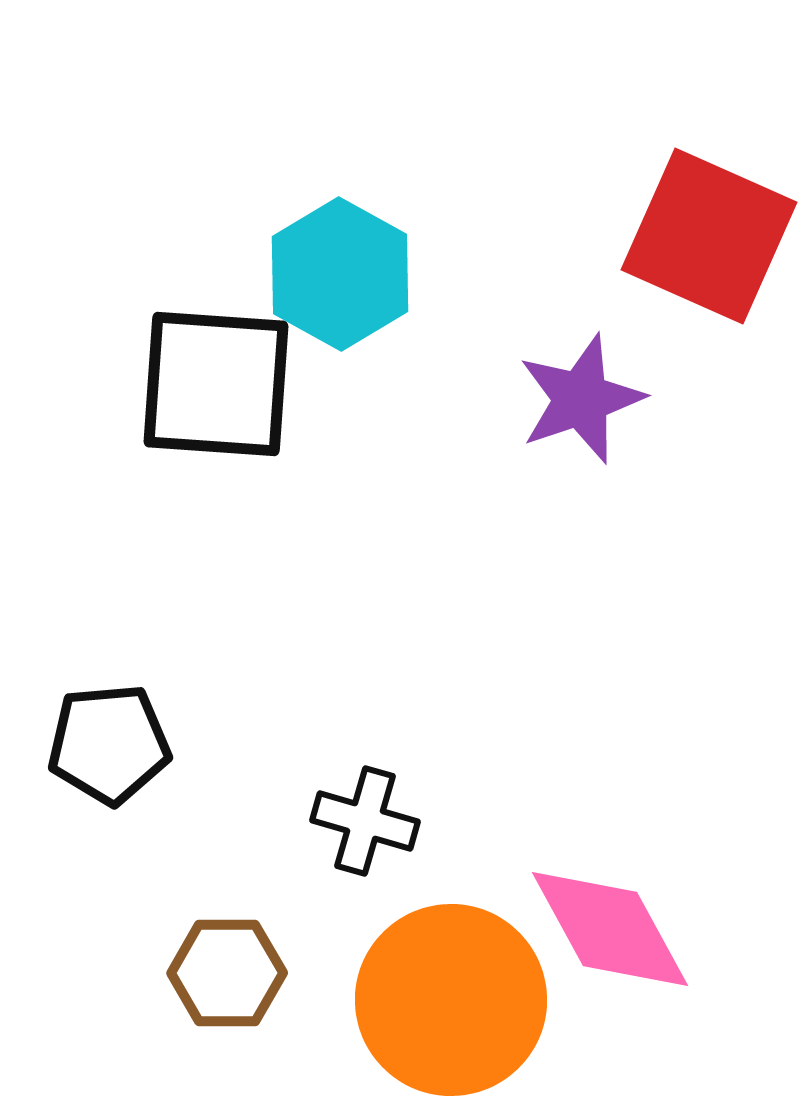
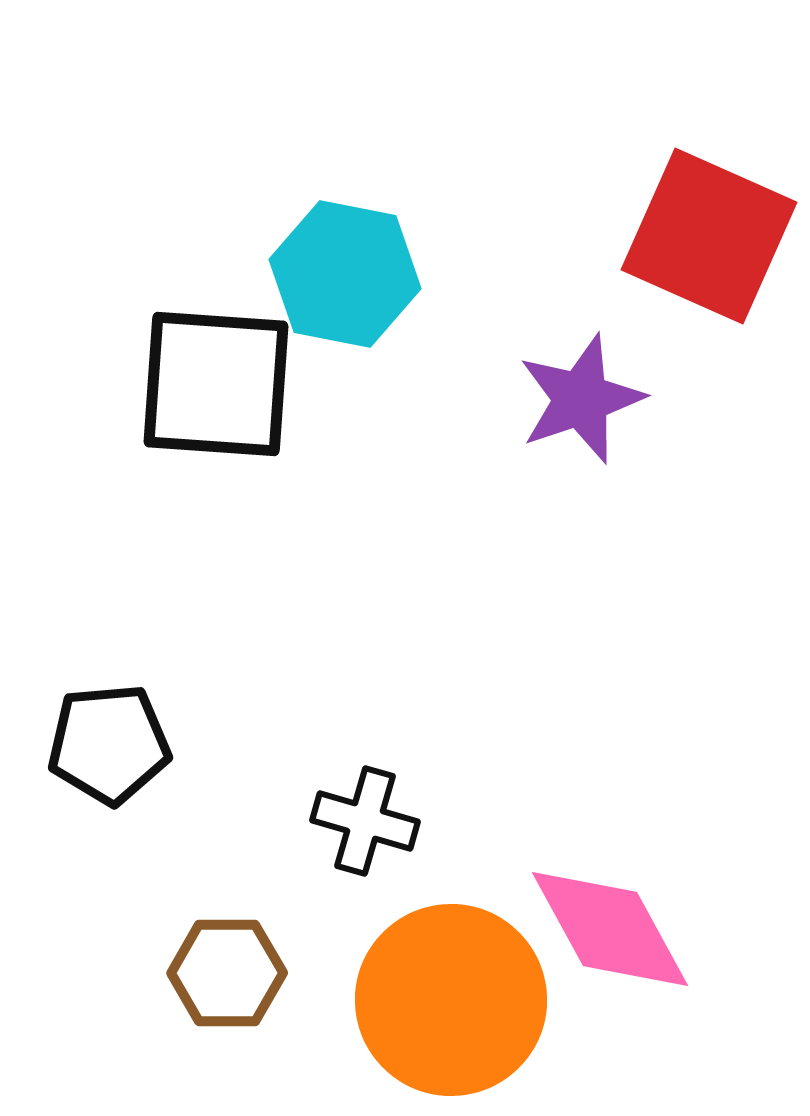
cyan hexagon: moved 5 px right; rotated 18 degrees counterclockwise
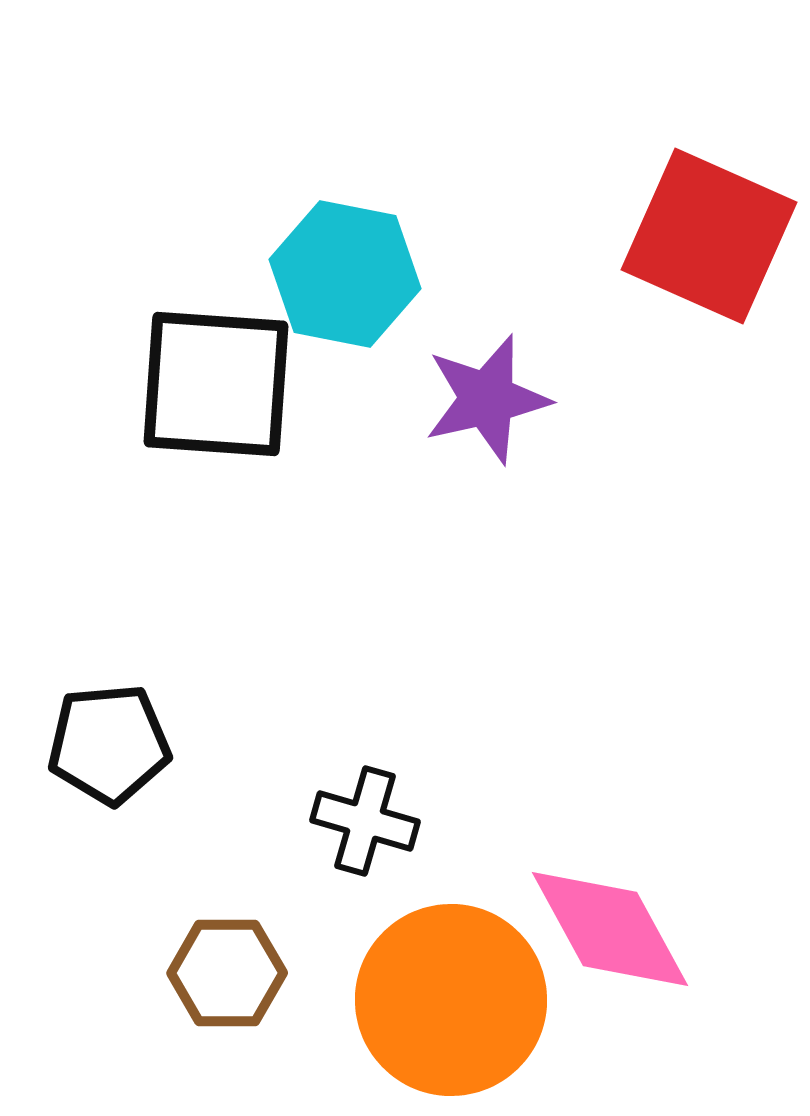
purple star: moved 94 px left; rotated 6 degrees clockwise
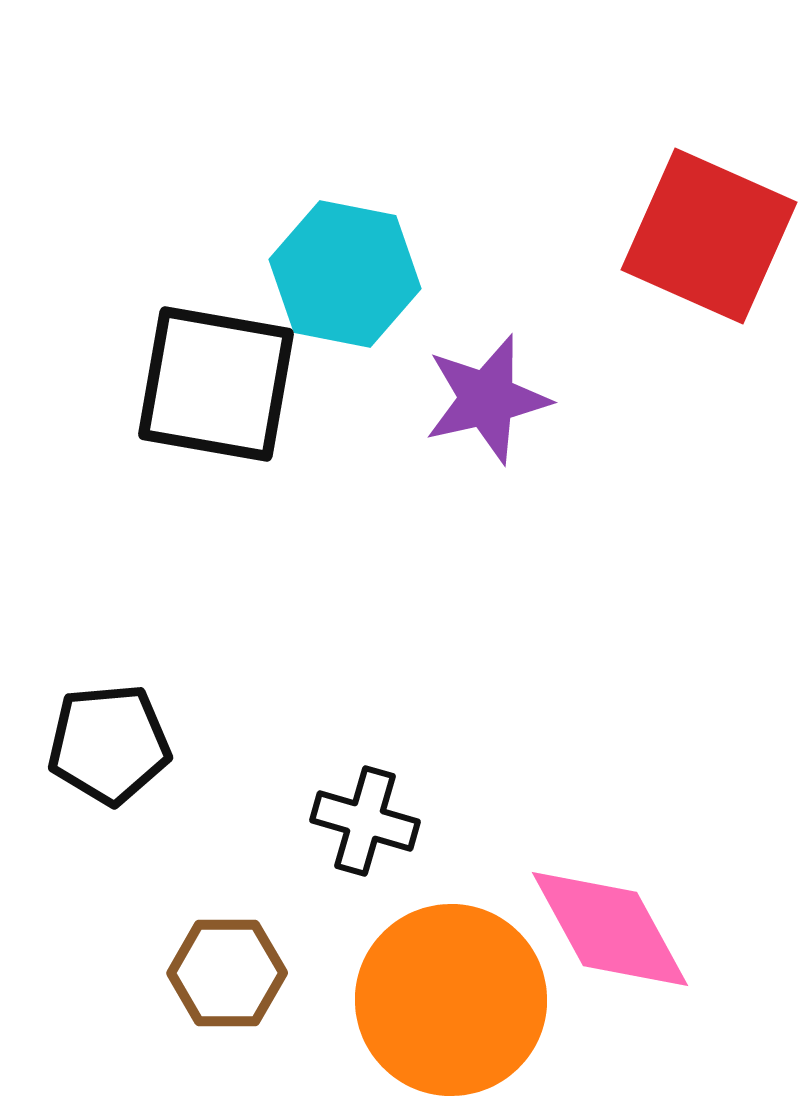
black square: rotated 6 degrees clockwise
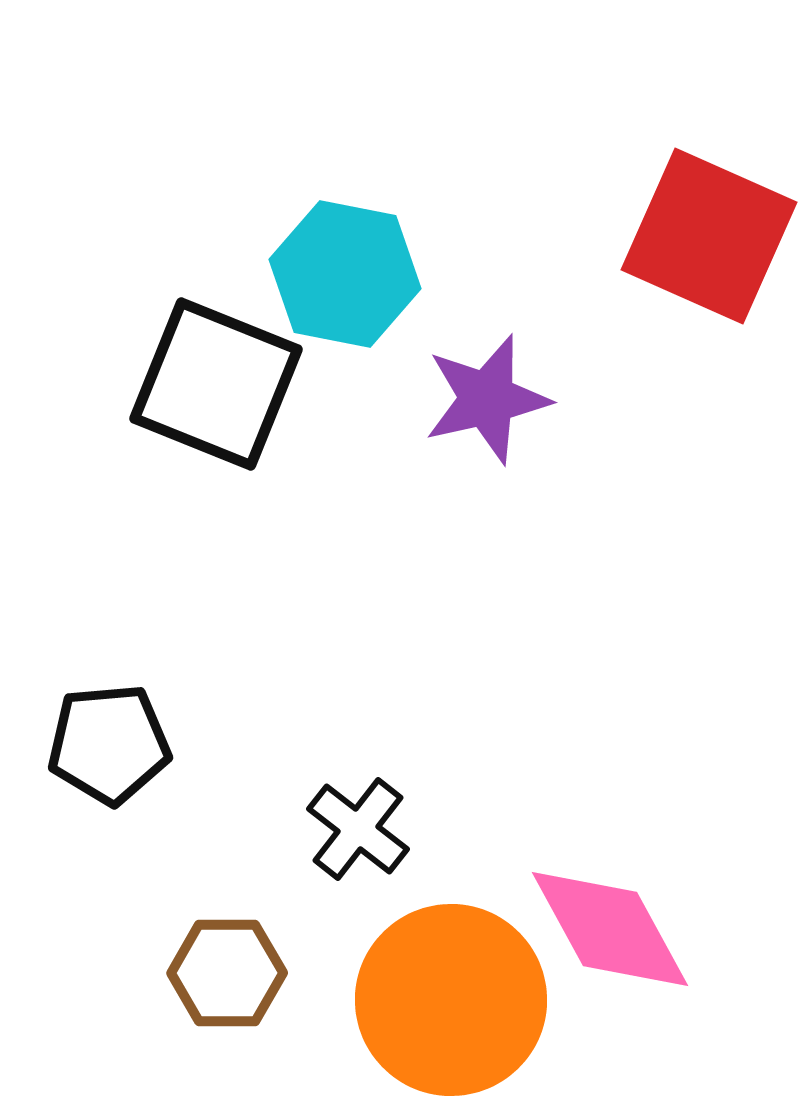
black square: rotated 12 degrees clockwise
black cross: moved 7 px left, 8 px down; rotated 22 degrees clockwise
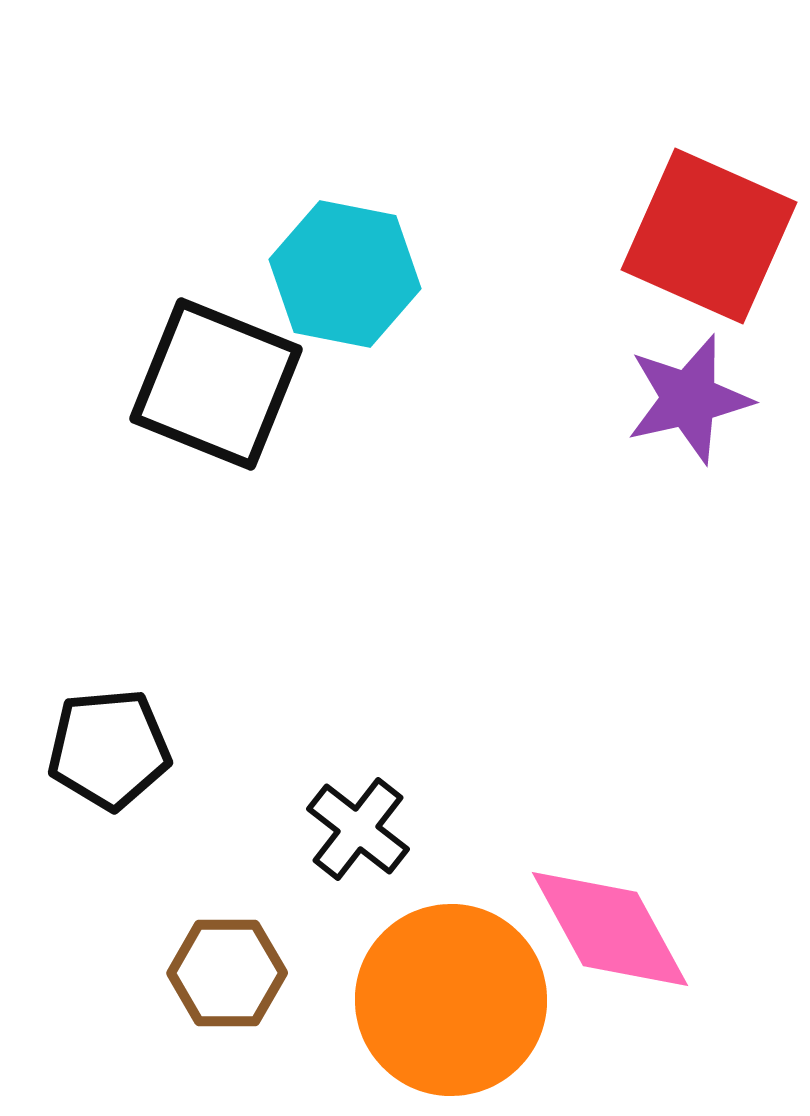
purple star: moved 202 px right
black pentagon: moved 5 px down
